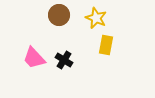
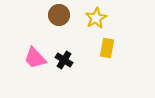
yellow star: rotated 20 degrees clockwise
yellow rectangle: moved 1 px right, 3 px down
pink trapezoid: moved 1 px right
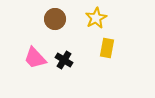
brown circle: moved 4 px left, 4 px down
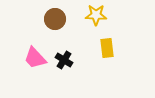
yellow star: moved 3 px up; rotated 30 degrees clockwise
yellow rectangle: rotated 18 degrees counterclockwise
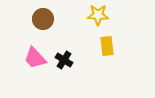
yellow star: moved 2 px right
brown circle: moved 12 px left
yellow rectangle: moved 2 px up
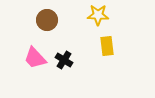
brown circle: moved 4 px right, 1 px down
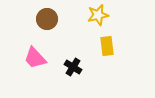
yellow star: rotated 15 degrees counterclockwise
brown circle: moved 1 px up
black cross: moved 9 px right, 7 px down
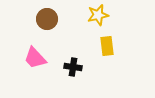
black cross: rotated 24 degrees counterclockwise
